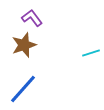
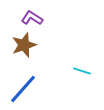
purple L-shape: rotated 20 degrees counterclockwise
cyan line: moved 9 px left, 18 px down; rotated 36 degrees clockwise
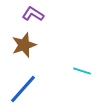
purple L-shape: moved 1 px right, 4 px up
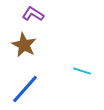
brown star: rotated 25 degrees counterclockwise
blue line: moved 2 px right
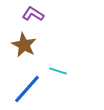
cyan line: moved 24 px left
blue line: moved 2 px right
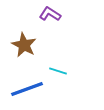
purple L-shape: moved 17 px right
blue line: rotated 28 degrees clockwise
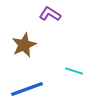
brown star: rotated 20 degrees clockwise
cyan line: moved 16 px right
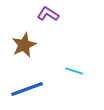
purple L-shape: moved 2 px left
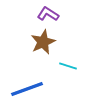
brown star: moved 19 px right, 3 px up
cyan line: moved 6 px left, 5 px up
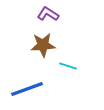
brown star: moved 3 px down; rotated 20 degrees clockwise
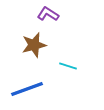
brown star: moved 9 px left; rotated 10 degrees counterclockwise
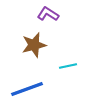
cyan line: rotated 30 degrees counterclockwise
